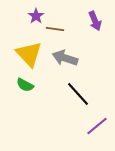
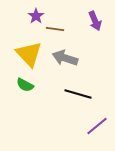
black line: rotated 32 degrees counterclockwise
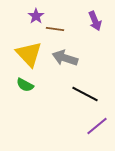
black line: moved 7 px right; rotated 12 degrees clockwise
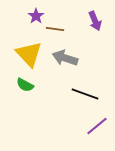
black line: rotated 8 degrees counterclockwise
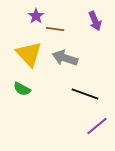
green semicircle: moved 3 px left, 4 px down
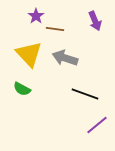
purple line: moved 1 px up
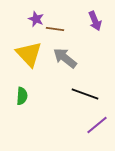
purple star: moved 3 px down; rotated 14 degrees counterclockwise
gray arrow: rotated 20 degrees clockwise
green semicircle: moved 7 px down; rotated 114 degrees counterclockwise
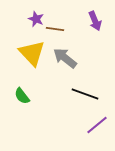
yellow triangle: moved 3 px right, 1 px up
green semicircle: rotated 138 degrees clockwise
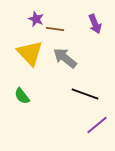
purple arrow: moved 3 px down
yellow triangle: moved 2 px left
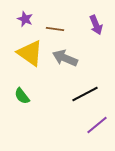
purple star: moved 11 px left
purple arrow: moved 1 px right, 1 px down
yellow triangle: rotated 12 degrees counterclockwise
gray arrow: rotated 15 degrees counterclockwise
black line: rotated 48 degrees counterclockwise
